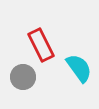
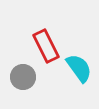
red rectangle: moved 5 px right, 1 px down
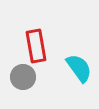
red rectangle: moved 10 px left; rotated 16 degrees clockwise
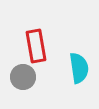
cyan semicircle: rotated 28 degrees clockwise
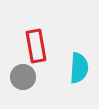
cyan semicircle: rotated 12 degrees clockwise
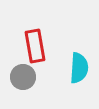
red rectangle: moved 1 px left
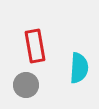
gray circle: moved 3 px right, 8 px down
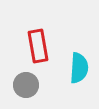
red rectangle: moved 3 px right
